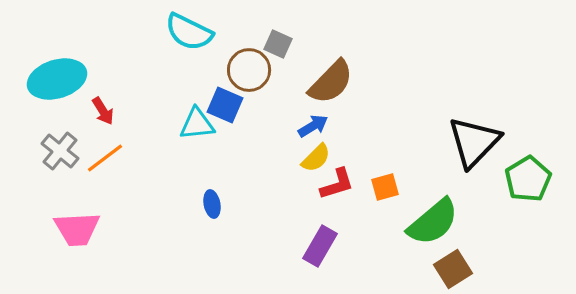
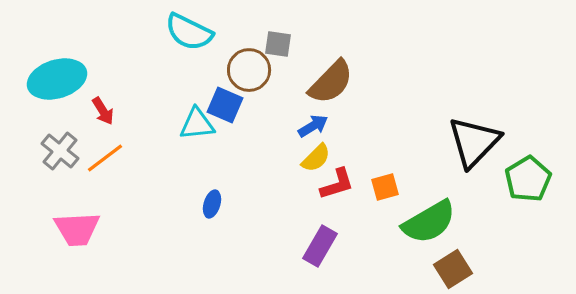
gray square: rotated 16 degrees counterclockwise
blue ellipse: rotated 28 degrees clockwise
green semicircle: moved 4 px left; rotated 10 degrees clockwise
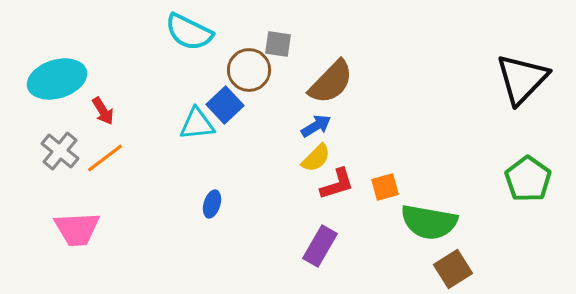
blue square: rotated 24 degrees clockwise
blue arrow: moved 3 px right
black triangle: moved 48 px right, 63 px up
green pentagon: rotated 6 degrees counterclockwise
green semicircle: rotated 40 degrees clockwise
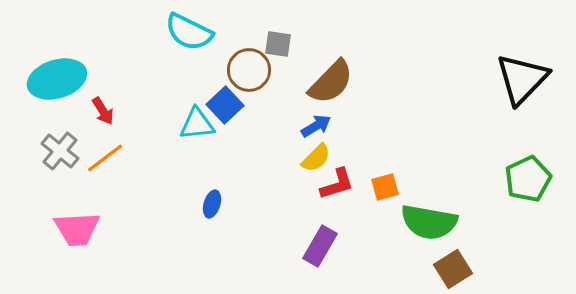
green pentagon: rotated 12 degrees clockwise
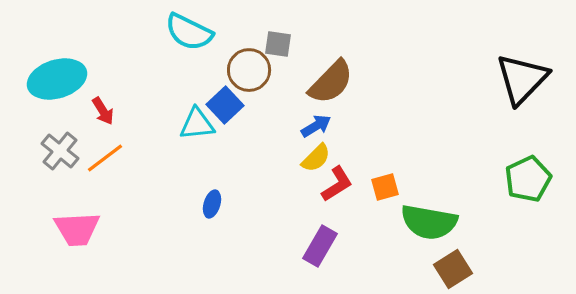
red L-shape: rotated 15 degrees counterclockwise
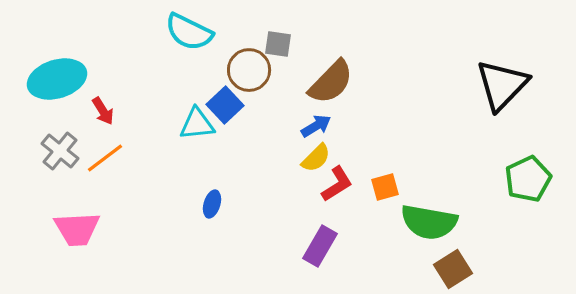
black triangle: moved 20 px left, 6 px down
